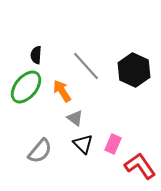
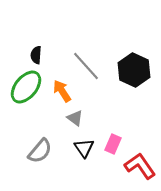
black triangle: moved 1 px right, 4 px down; rotated 10 degrees clockwise
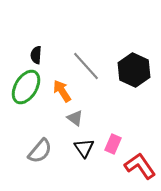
green ellipse: rotated 8 degrees counterclockwise
